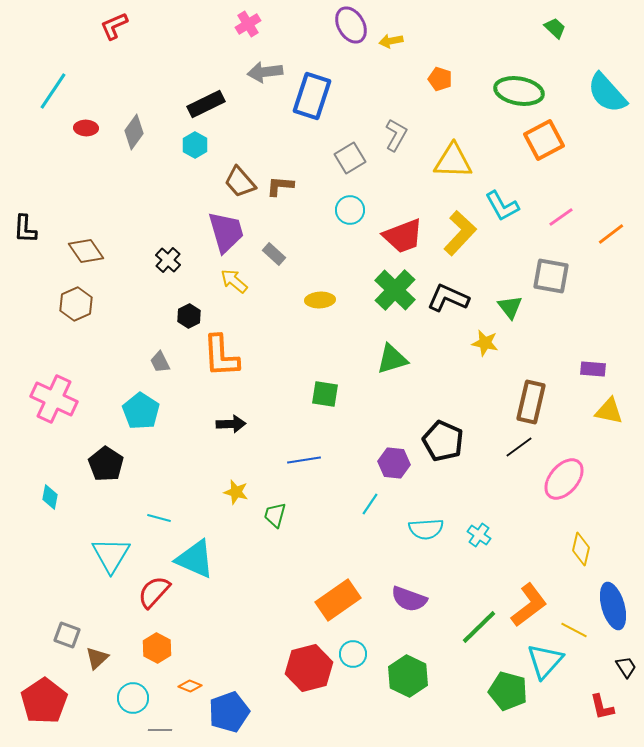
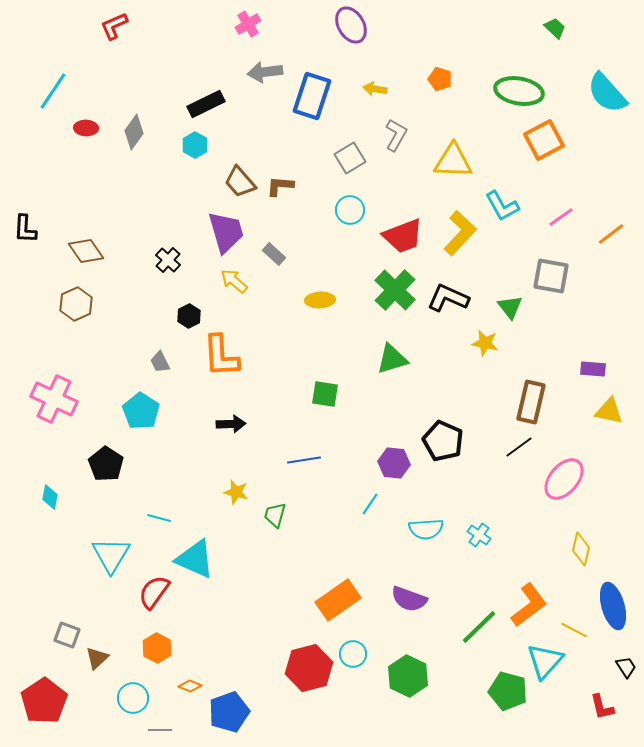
yellow arrow at (391, 41): moved 16 px left, 48 px down; rotated 20 degrees clockwise
red semicircle at (154, 592): rotated 6 degrees counterclockwise
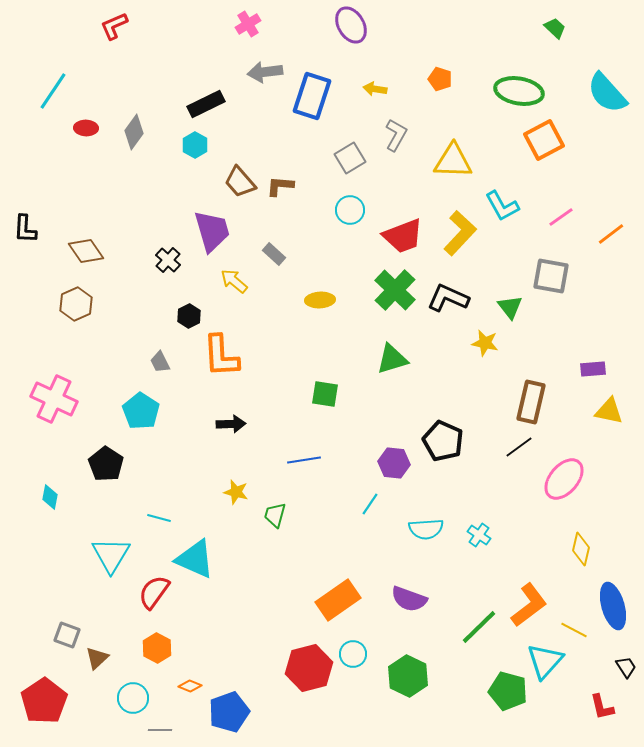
purple trapezoid at (226, 232): moved 14 px left, 1 px up
purple rectangle at (593, 369): rotated 10 degrees counterclockwise
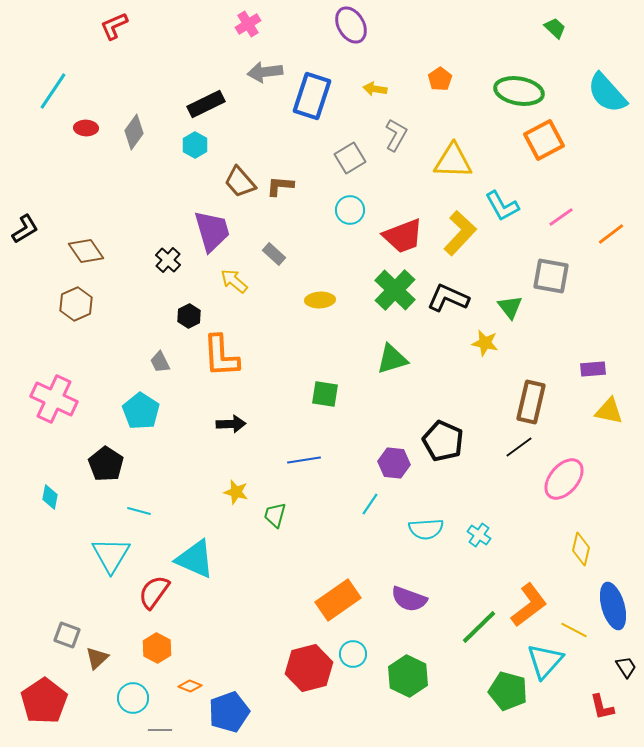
orange pentagon at (440, 79): rotated 20 degrees clockwise
black L-shape at (25, 229): rotated 124 degrees counterclockwise
cyan line at (159, 518): moved 20 px left, 7 px up
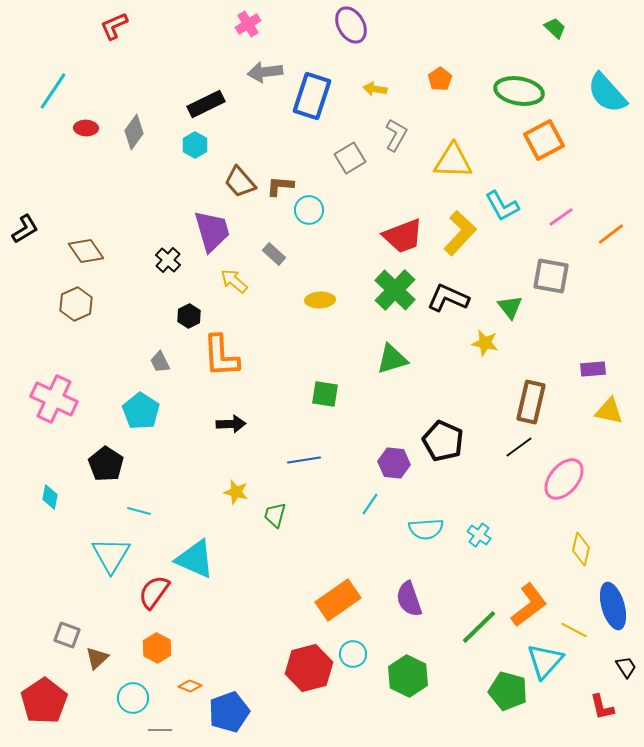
cyan circle at (350, 210): moved 41 px left
purple semicircle at (409, 599): rotated 51 degrees clockwise
